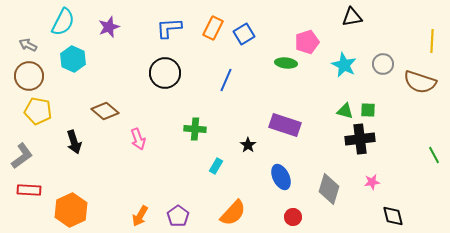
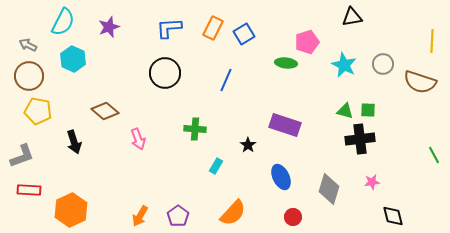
gray L-shape: rotated 16 degrees clockwise
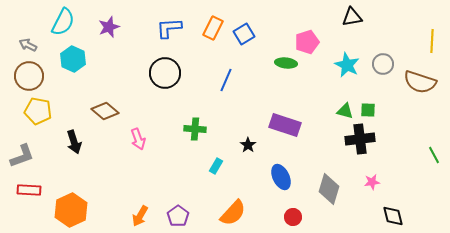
cyan star: moved 3 px right
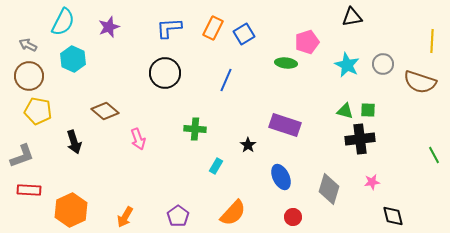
orange arrow: moved 15 px left, 1 px down
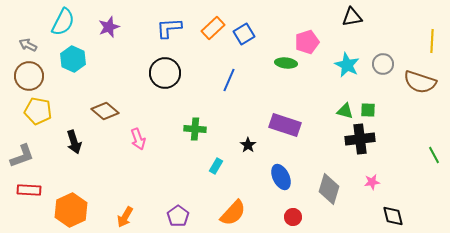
orange rectangle: rotated 20 degrees clockwise
blue line: moved 3 px right
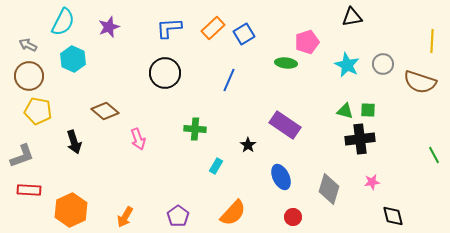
purple rectangle: rotated 16 degrees clockwise
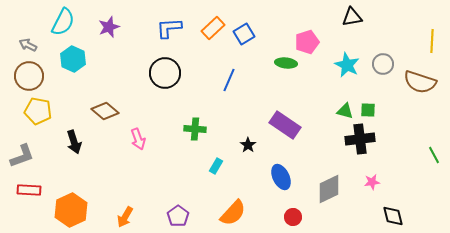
gray diamond: rotated 48 degrees clockwise
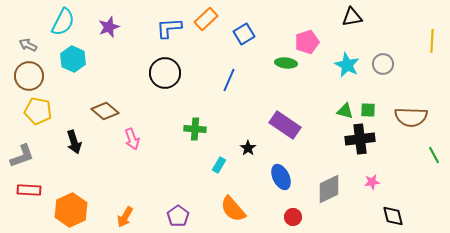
orange rectangle: moved 7 px left, 9 px up
brown semicircle: moved 9 px left, 35 px down; rotated 16 degrees counterclockwise
pink arrow: moved 6 px left
black star: moved 3 px down
cyan rectangle: moved 3 px right, 1 px up
orange semicircle: moved 4 px up; rotated 96 degrees clockwise
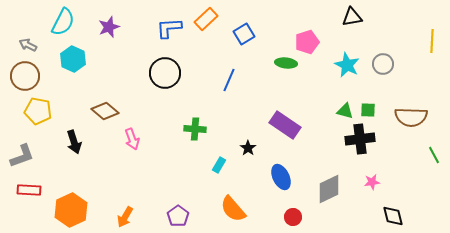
brown circle: moved 4 px left
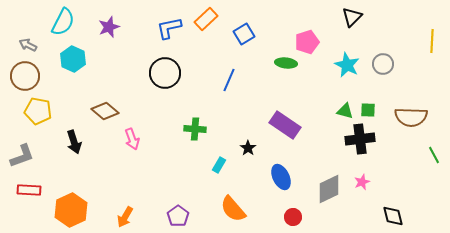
black triangle: rotated 35 degrees counterclockwise
blue L-shape: rotated 8 degrees counterclockwise
pink star: moved 10 px left; rotated 14 degrees counterclockwise
